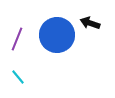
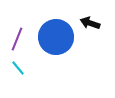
blue circle: moved 1 px left, 2 px down
cyan line: moved 9 px up
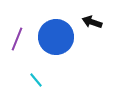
black arrow: moved 2 px right, 1 px up
cyan line: moved 18 px right, 12 px down
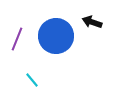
blue circle: moved 1 px up
cyan line: moved 4 px left
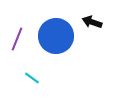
cyan line: moved 2 px up; rotated 14 degrees counterclockwise
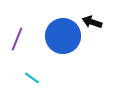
blue circle: moved 7 px right
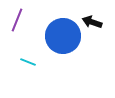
purple line: moved 19 px up
cyan line: moved 4 px left, 16 px up; rotated 14 degrees counterclockwise
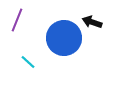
blue circle: moved 1 px right, 2 px down
cyan line: rotated 21 degrees clockwise
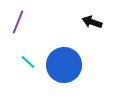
purple line: moved 1 px right, 2 px down
blue circle: moved 27 px down
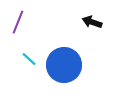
cyan line: moved 1 px right, 3 px up
